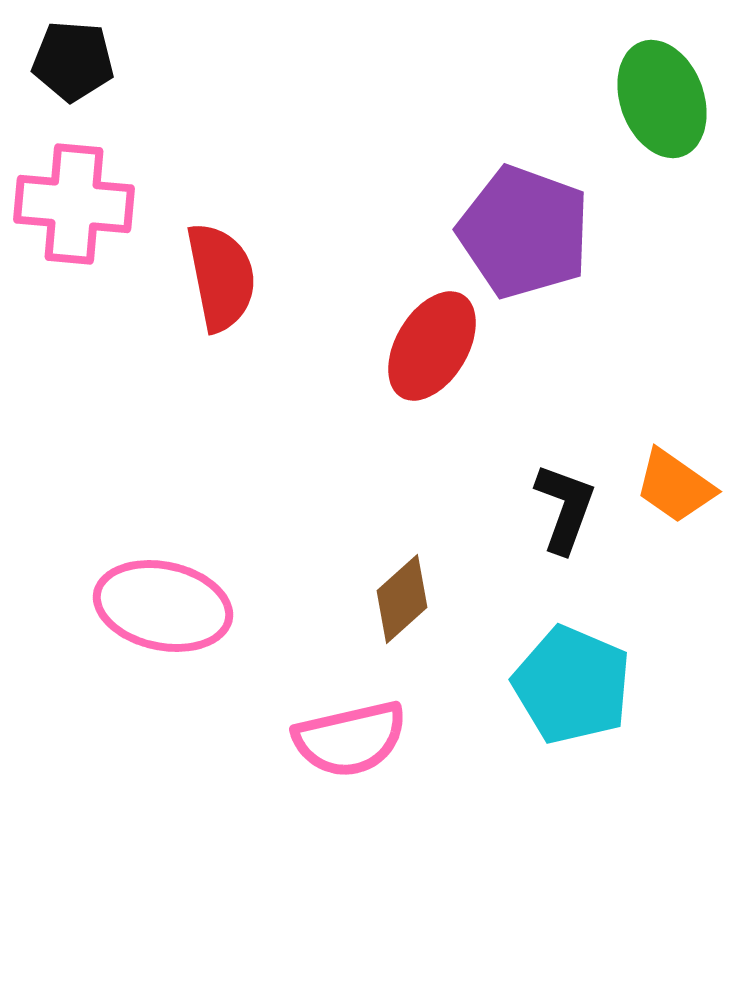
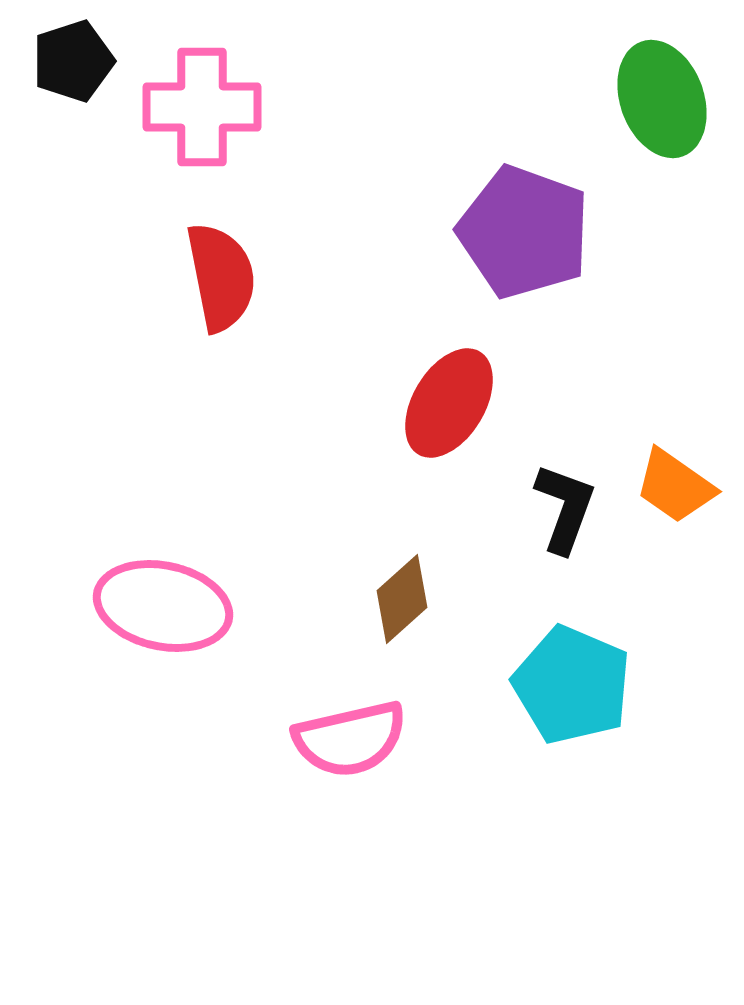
black pentagon: rotated 22 degrees counterclockwise
pink cross: moved 128 px right, 97 px up; rotated 5 degrees counterclockwise
red ellipse: moved 17 px right, 57 px down
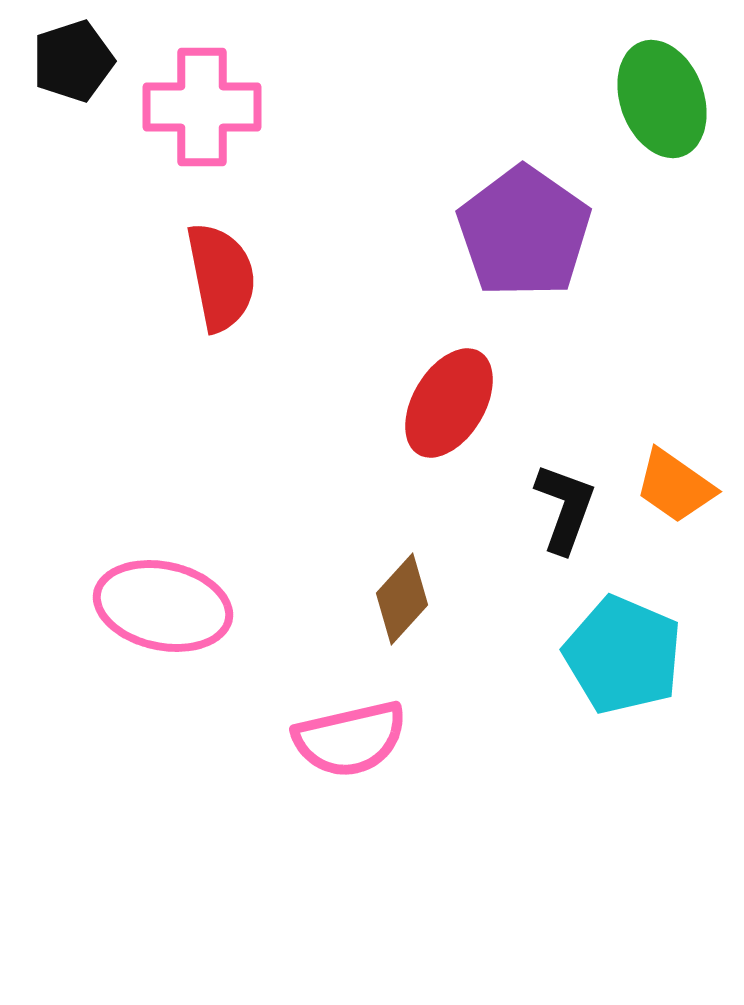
purple pentagon: rotated 15 degrees clockwise
brown diamond: rotated 6 degrees counterclockwise
cyan pentagon: moved 51 px right, 30 px up
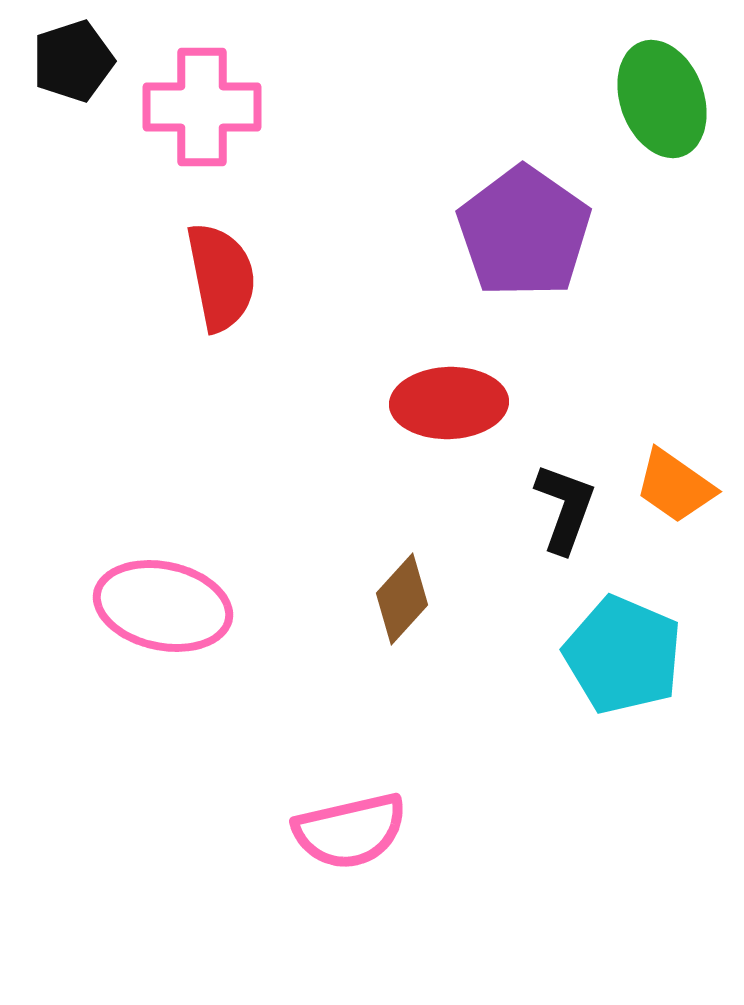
red ellipse: rotated 57 degrees clockwise
pink semicircle: moved 92 px down
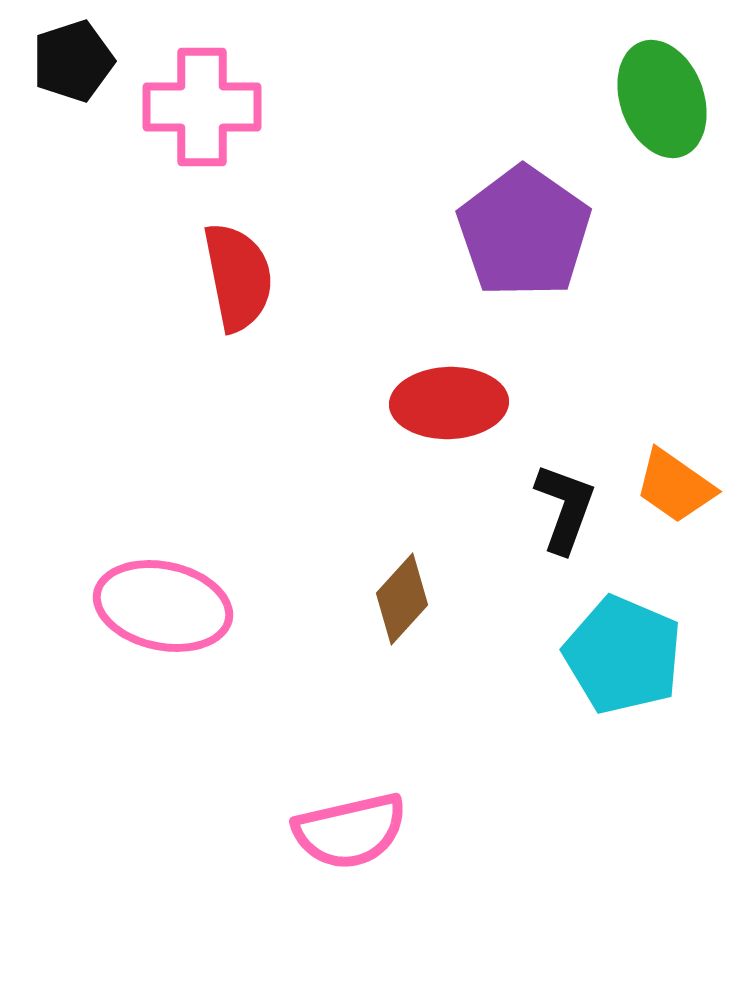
red semicircle: moved 17 px right
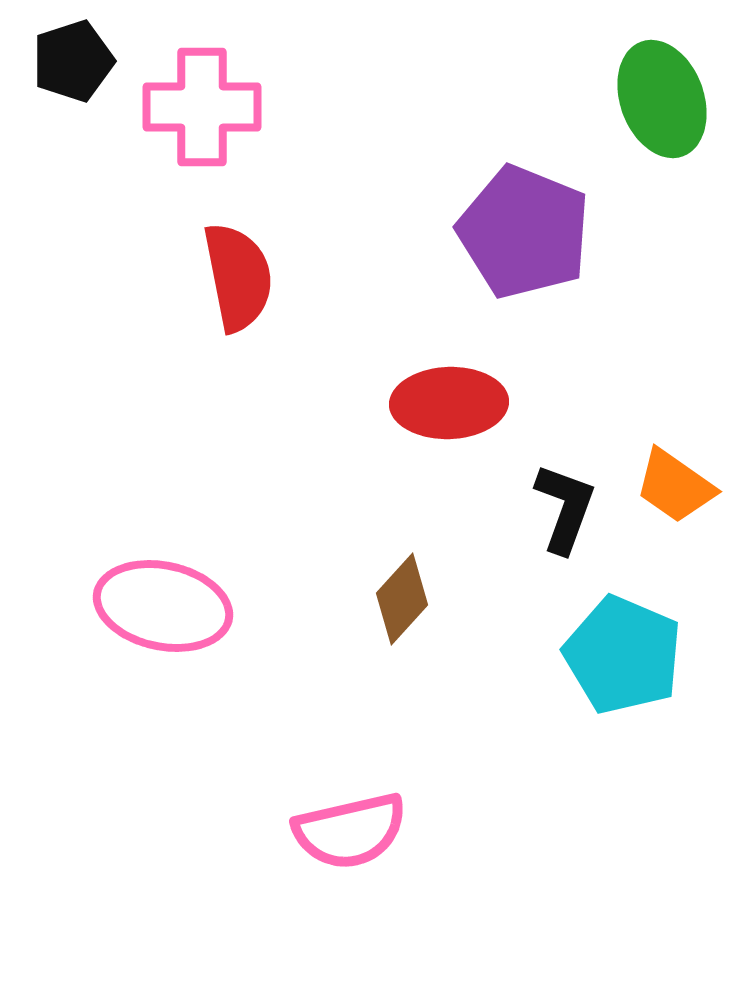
purple pentagon: rotated 13 degrees counterclockwise
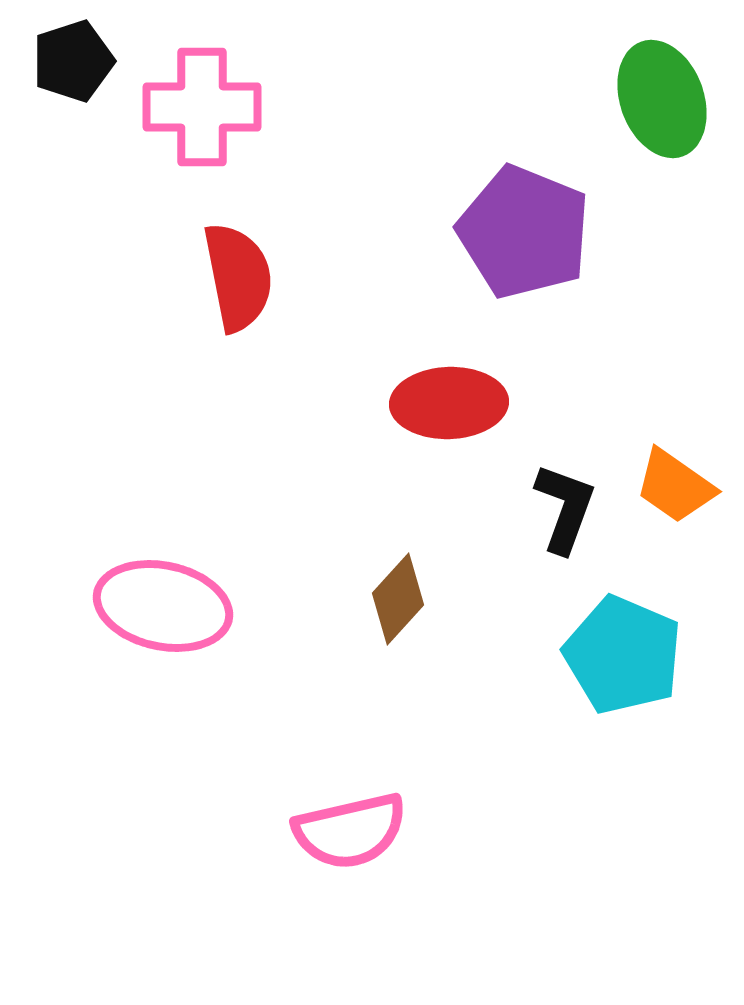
brown diamond: moved 4 px left
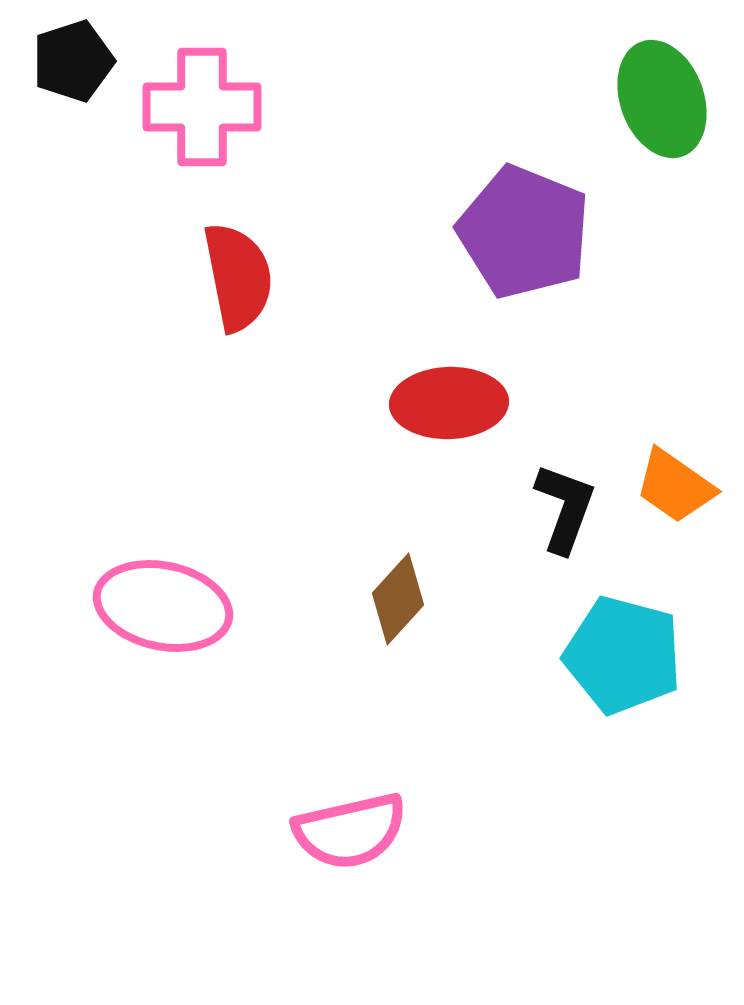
cyan pentagon: rotated 8 degrees counterclockwise
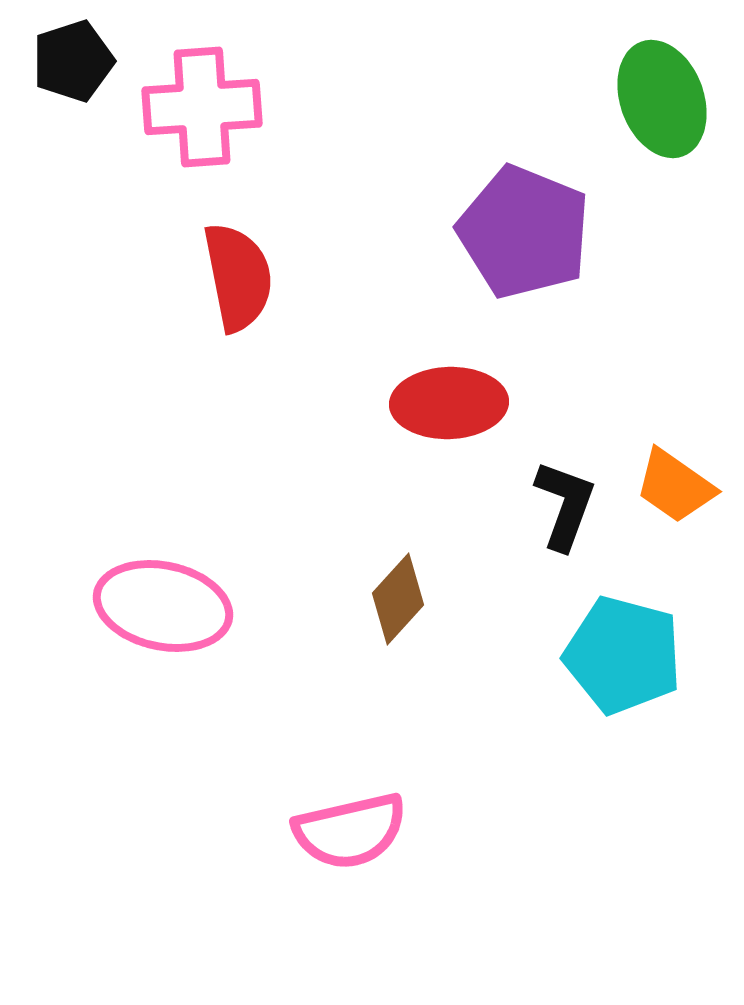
pink cross: rotated 4 degrees counterclockwise
black L-shape: moved 3 px up
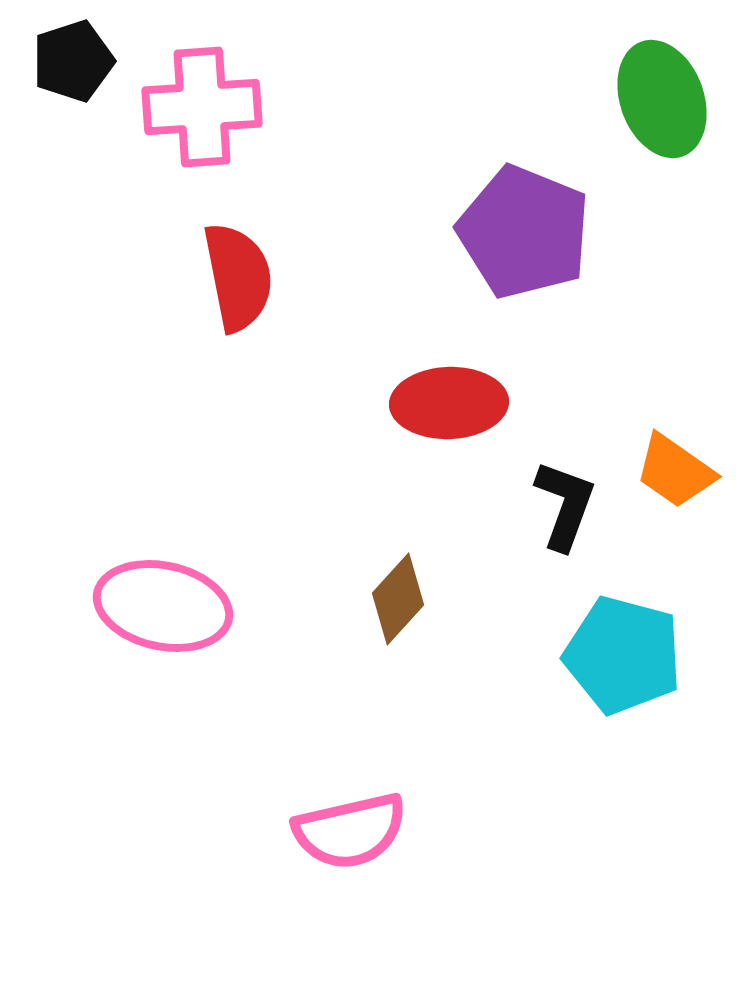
orange trapezoid: moved 15 px up
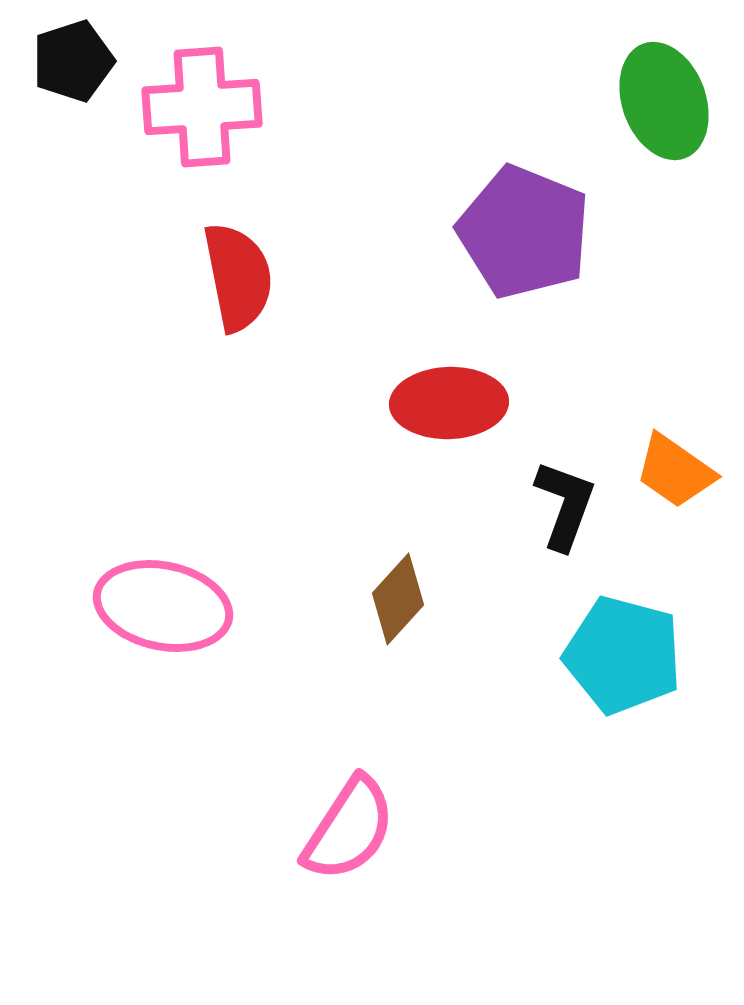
green ellipse: moved 2 px right, 2 px down
pink semicircle: moved 1 px left, 2 px up; rotated 44 degrees counterclockwise
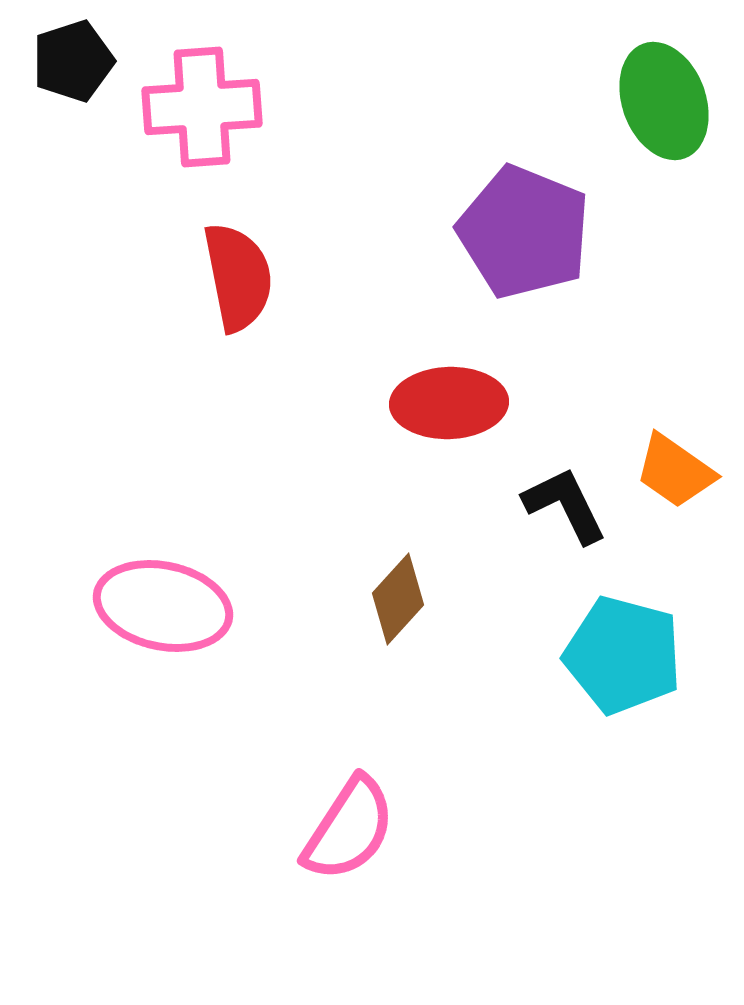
black L-shape: rotated 46 degrees counterclockwise
